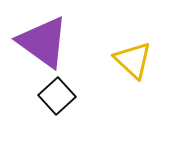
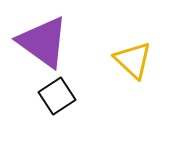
black square: rotated 9 degrees clockwise
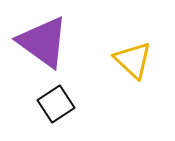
black square: moved 1 px left, 8 px down
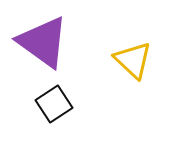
black square: moved 2 px left
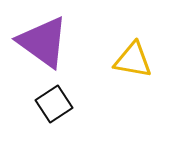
yellow triangle: rotated 33 degrees counterclockwise
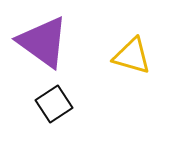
yellow triangle: moved 1 px left, 4 px up; rotated 6 degrees clockwise
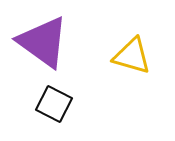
black square: rotated 30 degrees counterclockwise
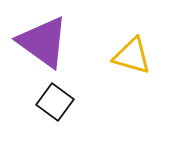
black square: moved 1 px right, 2 px up; rotated 9 degrees clockwise
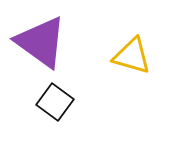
purple triangle: moved 2 px left
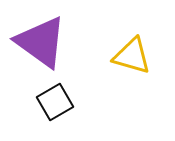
black square: rotated 24 degrees clockwise
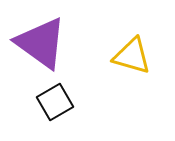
purple triangle: moved 1 px down
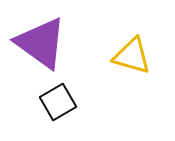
black square: moved 3 px right
